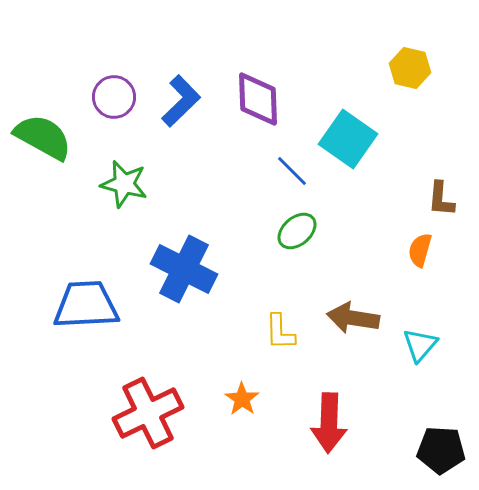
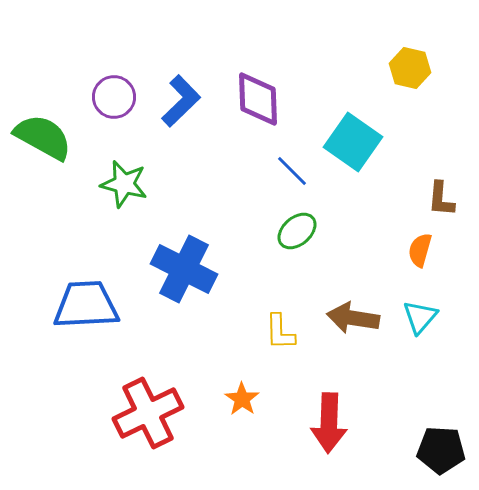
cyan square: moved 5 px right, 3 px down
cyan triangle: moved 28 px up
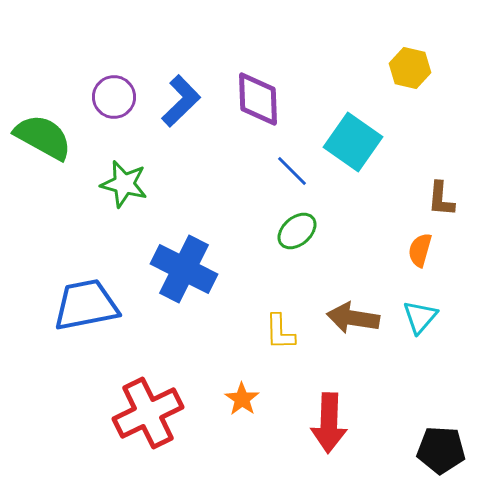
blue trapezoid: rotated 8 degrees counterclockwise
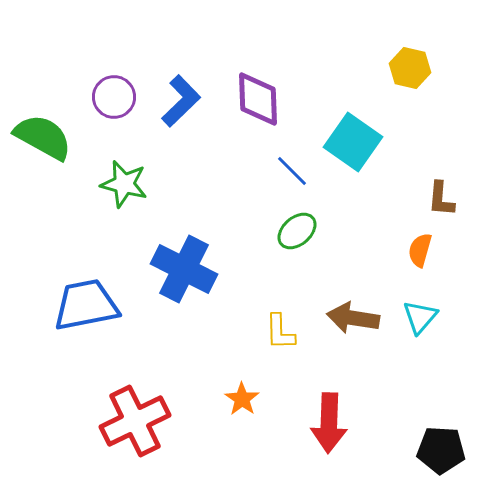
red cross: moved 13 px left, 8 px down
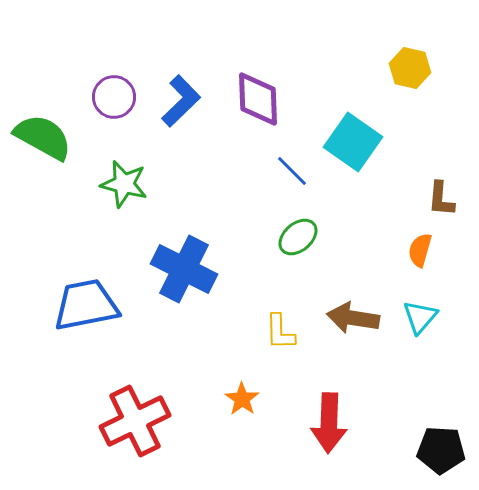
green ellipse: moved 1 px right, 6 px down
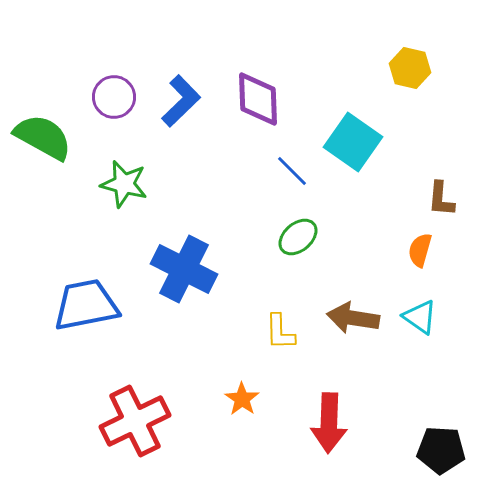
cyan triangle: rotated 36 degrees counterclockwise
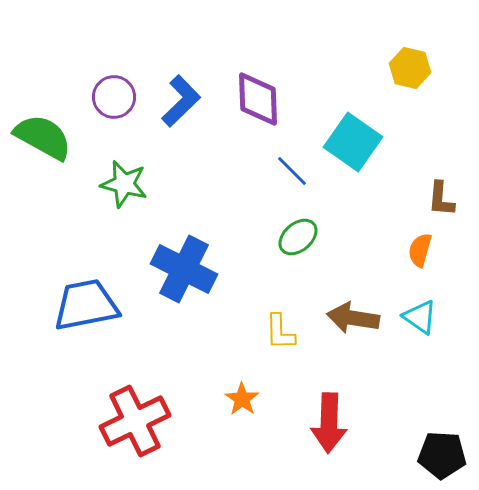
black pentagon: moved 1 px right, 5 px down
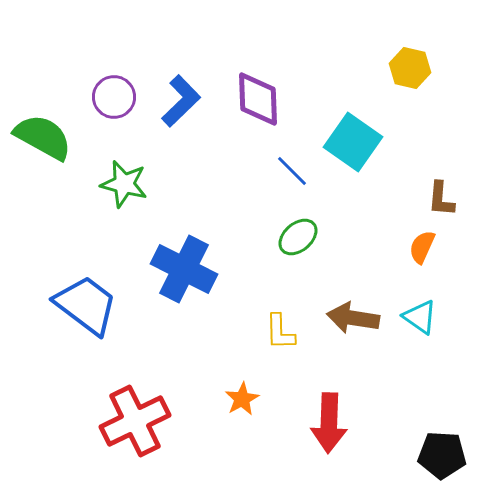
orange semicircle: moved 2 px right, 3 px up; rotated 8 degrees clockwise
blue trapezoid: rotated 48 degrees clockwise
orange star: rotated 8 degrees clockwise
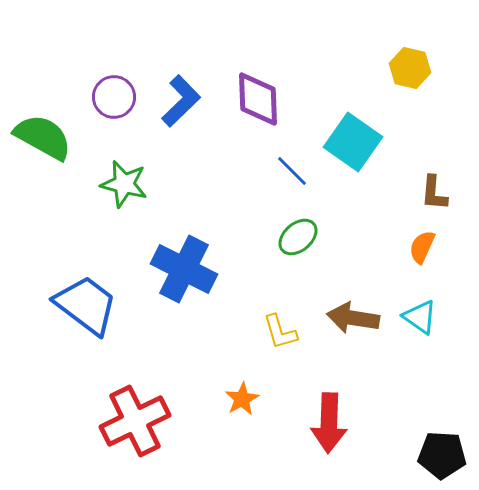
brown L-shape: moved 7 px left, 6 px up
yellow L-shape: rotated 15 degrees counterclockwise
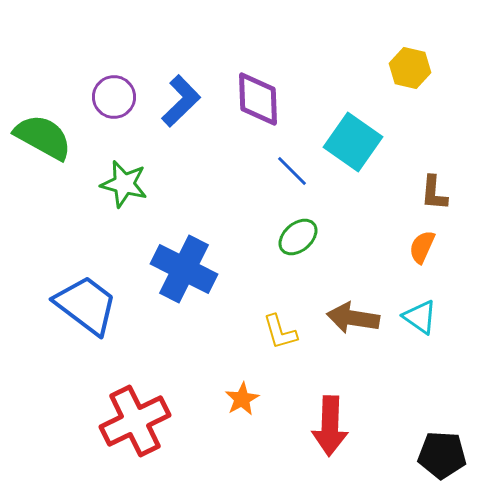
red arrow: moved 1 px right, 3 px down
